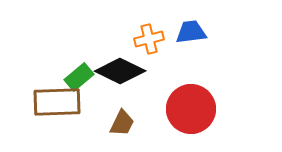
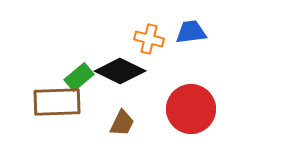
orange cross: rotated 28 degrees clockwise
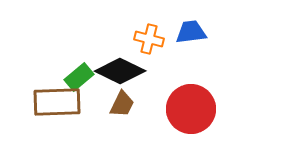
brown trapezoid: moved 19 px up
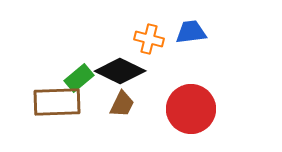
green rectangle: moved 1 px down
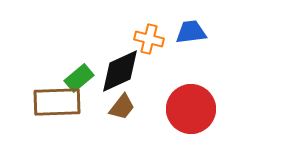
black diamond: rotated 51 degrees counterclockwise
brown trapezoid: moved 3 px down; rotated 12 degrees clockwise
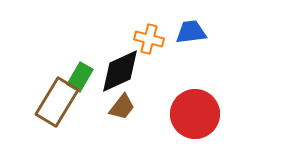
green rectangle: moved 1 px right, 1 px up; rotated 20 degrees counterclockwise
brown rectangle: rotated 57 degrees counterclockwise
red circle: moved 4 px right, 5 px down
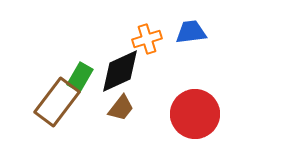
orange cross: moved 2 px left; rotated 32 degrees counterclockwise
brown rectangle: rotated 6 degrees clockwise
brown trapezoid: moved 1 px left, 1 px down
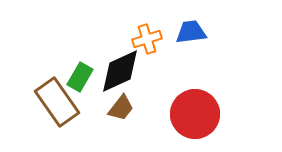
brown rectangle: rotated 72 degrees counterclockwise
